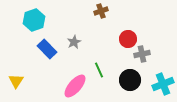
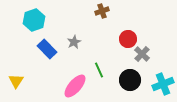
brown cross: moved 1 px right
gray cross: rotated 35 degrees counterclockwise
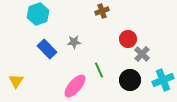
cyan hexagon: moved 4 px right, 6 px up
gray star: rotated 24 degrees clockwise
cyan cross: moved 4 px up
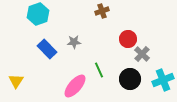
black circle: moved 1 px up
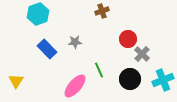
gray star: moved 1 px right
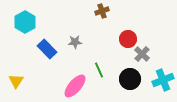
cyan hexagon: moved 13 px left, 8 px down; rotated 10 degrees counterclockwise
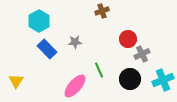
cyan hexagon: moved 14 px right, 1 px up
gray cross: rotated 21 degrees clockwise
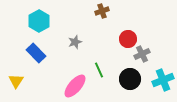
gray star: rotated 16 degrees counterclockwise
blue rectangle: moved 11 px left, 4 px down
